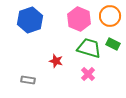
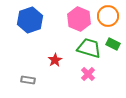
orange circle: moved 2 px left
red star: moved 1 px left, 1 px up; rotated 24 degrees clockwise
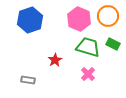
green trapezoid: moved 1 px left, 1 px up
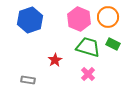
orange circle: moved 1 px down
